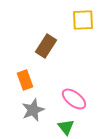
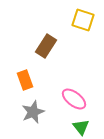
yellow square: rotated 20 degrees clockwise
gray star: moved 2 px down
green triangle: moved 15 px right
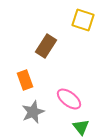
pink ellipse: moved 5 px left
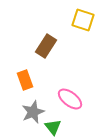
pink ellipse: moved 1 px right
green triangle: moved 28 px left
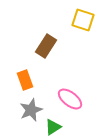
gray star: moved 2 px left, 2 px up
green triangle: rotated 36 degrees clockwise
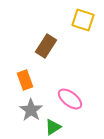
gray star: rotated 15 degrees counterclockwise
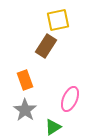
yellow square: moved 25 px left; rotated 30 degrees counterclockwise
pink ellipse: rotated 75 degrees clockwise
gray star: moved 6 px left
